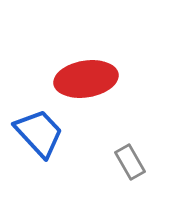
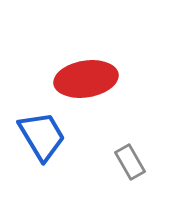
blue trapezoid: moved 3 px right, 3 px down; rotated 12 degrees clockwise
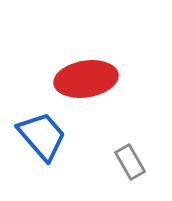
blue trapezoid: rotated 10 degrees counterclockwise
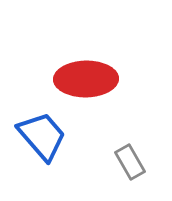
red ellipse: rotated 8 degrees clockwise
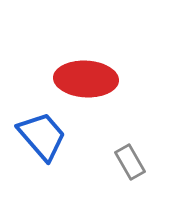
red ellipse: rotated 4 degrees clockwise
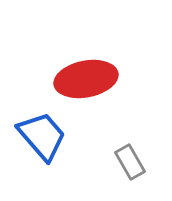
red ellipse: rotated 14 degrees counterclockwise
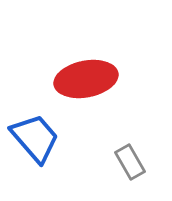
blue trapezoid: moved 7 px left, 2 px down
